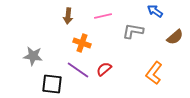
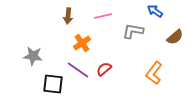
orange cross: rotated 36 degrees clockwise
black square: moved 1 px right
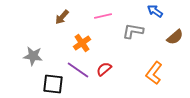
brown arrow: moved 6 px left, 1 px down; rotated 35 degrees clockwise
